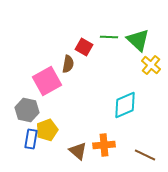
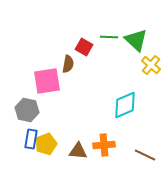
green triangle: moved 2 px left
pink square: rotated 20 degrees clockwise
yellow pentagon: moved 1 px left, 14 px down
brown triangle: rotated 36 degrees counterclockwise
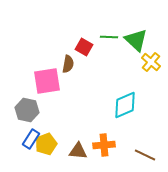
yellow cross: moved 3 px up
blue rectangle: rotated 24 degrees clockwise
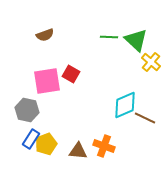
red square: moved 13 px left, 27 px down
brown semicircle: moved 23 px left, 29 px up; rotated 60 degrees clockwise
orange cross: moved 1 px down; rotated 25 degrees clockwise
brown line: moved 37 px up
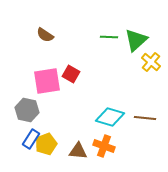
brown semicircle: rotated 54 degrees clockwise
green triangle: rotated 35 degrees clockwise
cyan diamond: moved 15 px left, 12 px down; rotated 40 degrees clockwise
brown line: rotated 20 degrees counterclockwise
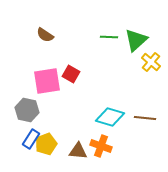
orange cross: moved 3 px left
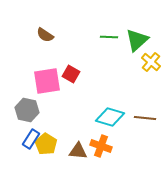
green triangle: moved 1 px right
yellow pentagon: rotated 20 degrees counterclockwise
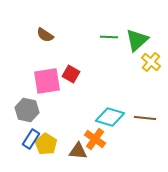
orange cross: moved 6 px left, 7 px up; rotated 15 degrees clockwise
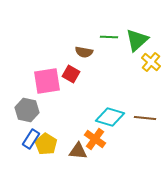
brown semicircle: moved 39 px right, 17 px down; rotated 24 degrees counterclockwise
